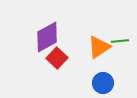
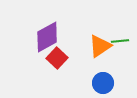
orange triangle: moved 1 px right, 1 px up
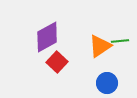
red square: moved 4 px down
blue circle: moved 4 px right
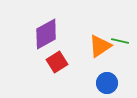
purple diamond: moved 1 px left, 3 px up
green line: rotated 18 degrees clockwise
red square: rotated 15 degrees clockwise
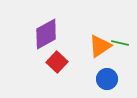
green line: moved 2 px down
red square: rotated 15 degrees counterclockwise
blue circle: moved 4 px up
